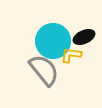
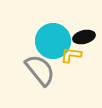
black ellipse: rotated 10 degrees clockwise
gray semicircle: moved 4 px left
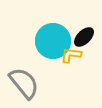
black ellipse: rotated 30 degrees counterclockwise
gray semicircle: moved 16 px left, 13 px down
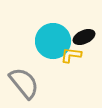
black ellipse: rotated 20 degrees clockwise
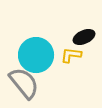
cyan circle: moved 17 px left, 14 px down
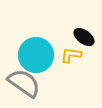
black ellipse: rotated 60 degrees clockwise
gray semicircle: rotated 16 degrees counterclockwise
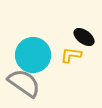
cyan circle: moved 3 px left
